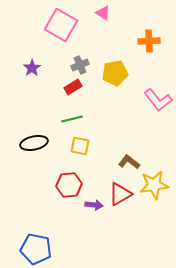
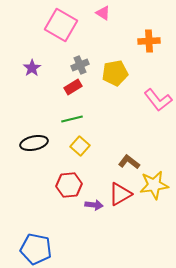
yellow square: rotated 30 degrees clockwise
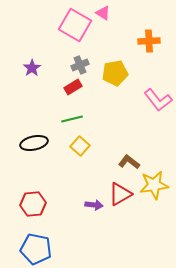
pink square: moved 14 px right
red hexagon: moved 36 px left, 19 px down
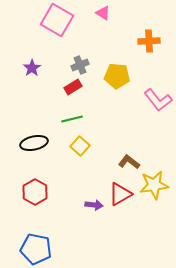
pink square: moved 18 px left, 5 px up
yellow pentagon: moved 2 px right, 3 px down; rotated 15 degrees clockwise
red hexagon: moved 2 px right, 12 px up; rotated 25 degrees counterclockwise
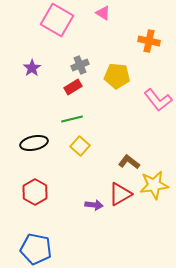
orange cross: rotated 15 degrees clockwise
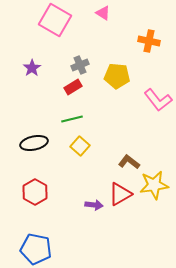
pink square: moved 2 px left
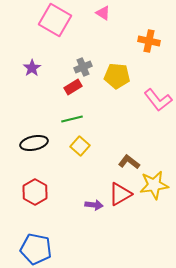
gray cross: moved 3 px right, 2 px down
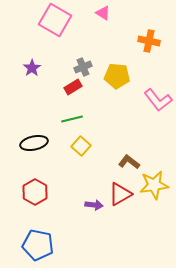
yellow square: moved 1 px right
blue pentagon: moved 2 px right, 4 px up
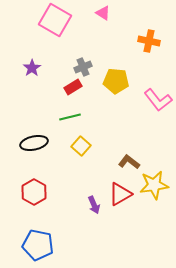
yellow pentagon: moved 1 px left, 5 px down
green line: moved 2 px left, 2 px up
red hexagon: moved 1 px left
purple arrow: rotated 60 degrees clockwise
